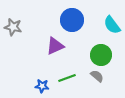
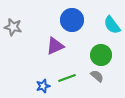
blue star: moved 1 px right; rotated 24 degrees counterclockwise
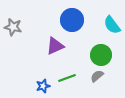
gray semicircle: rotated 80 degrees counterclockwise
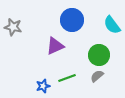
green circle: moved 2 px left
